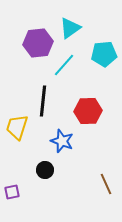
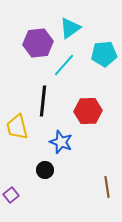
yellow trapezoid: rotated 32 degrees counterclockwise
blue star: moved 1 px left, 1 px down
brown line: moved 1 px right, 3 px down; rotated 15 degrees clockwise
purple square: moved 1 px left, 3 px down; rotated 28 degrees counterclockwise
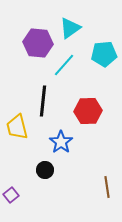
purple hexagon: rotated 12 degrees clockwise
blue star: rotated 15 degrees clockwise
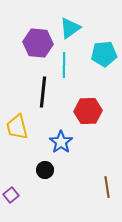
cyan line: rotated 40 degrees counterclockwise
black line: moved 9 px up
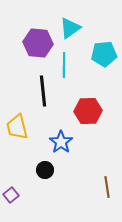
black line: moved 1 px up; rotated 12 degrees counterclockwise
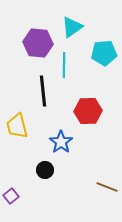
cyan triangle: moved 2 px right, 1 px up
cyan pentagon: moved 1 px up
yellow trapezoid: moved 1 px up
brown line: rotated 60 degrees counterclockwise
purple square: moved 1 px down
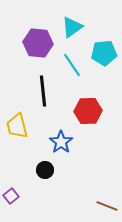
cyan line: moved 8 px right; rotated 35 degrees counterclockwise
brown line: moved 19 px down
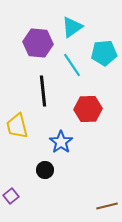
red hexagon: moved 2 px up
brown line: rotated 35 degrees counterclockwise
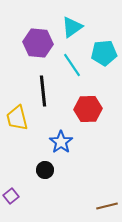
yellow trapezoid: moved 8 px up
